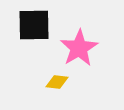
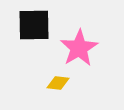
yellow diamond: moved 1 px right, 1 px down
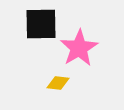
black square: moved 7 px right, 1 px up
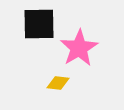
black square: moved 2 px left
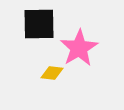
yellow diamond: moved 6 px left, 10 px up
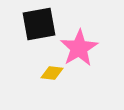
black square: rotated 9 degrees counterclockwise
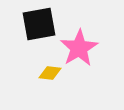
yellow diamond: moved 2 px left
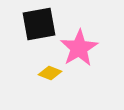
yellow diamond: rotated 15 degrees clockwise
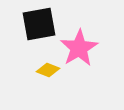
yellow diamond: moved 2 px left, 3 px up
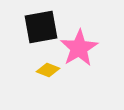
black square: moved 2 px right, 3 px down
